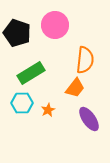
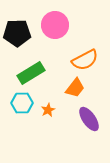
black pentagon: rotated 20 degrees counterclockwise
orange semicircle: rotated 56 degrees clockwise
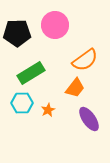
orange semicircle: rotated 8 degrees counterclockwise
